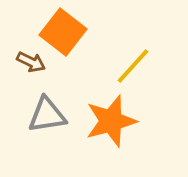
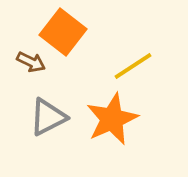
yellow line: rotated 15 degrees clockwise
gray triangle: moved 1 px right, 2 px down; rotated 18 degrees counterclockwise
orange star: moved 1 px right, 2 px up; rotated 8 degrees counterclockwise
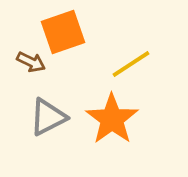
orange square: rotated 33 degrees clockwise
yellow line: moved 2 px left, 2 px up
orange star: rotated 12 degrees counterclockwise
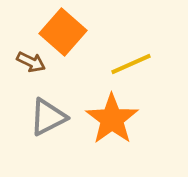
orange square: rotated 30 degrees counterclockwise
yellow line: rotated 9 degrees clockwise
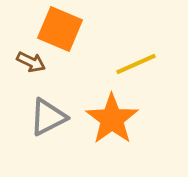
orange square: moved 3 px left, 3 px up; rotated 18 degrees counterclockwise
yellow line: moved 5 px right
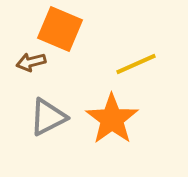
brown arrow: rotated 140 degrees clockwise
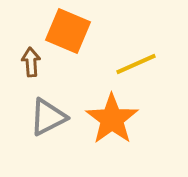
orange square: moved 8 px right, 2 px down
brown arrow: rotated 100 degrees clockwise
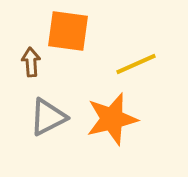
orange square: rotated 15 degrees counterclockwise
orange star: rotated 22 degrees clockwise
